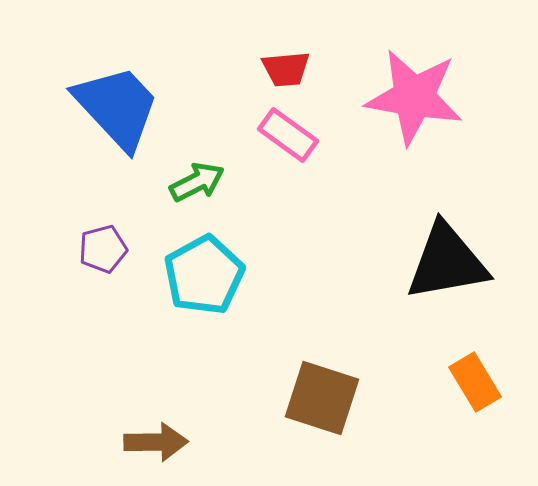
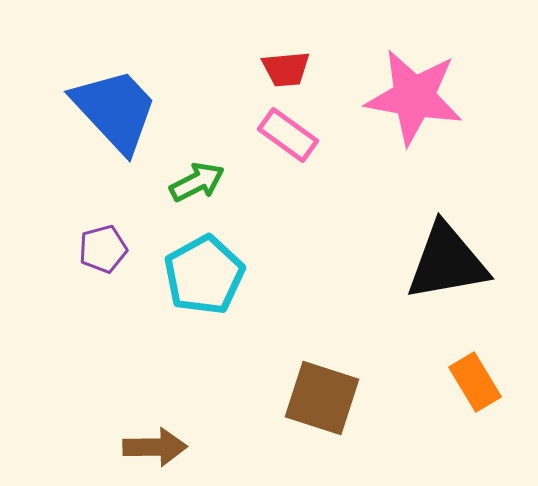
blue trapezoid: moved 2 px left, 3 px down
brown arrow: moved 1 px left, 5 px down
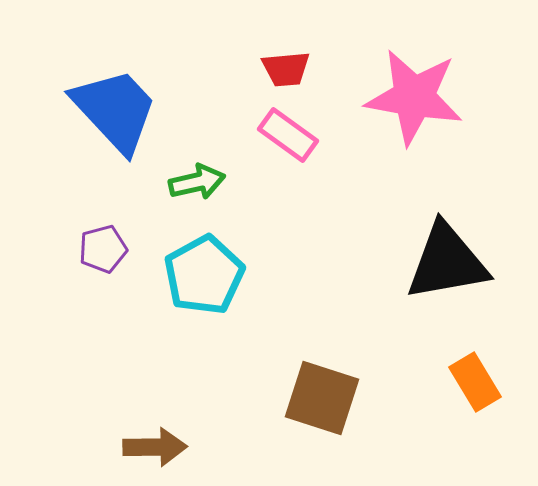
green arrow: rotated 14 degrees clockwise
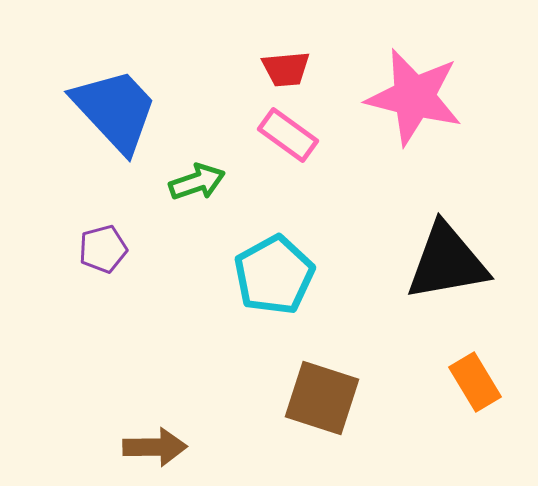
pink star: rotated 4 degrees clockwise
green arrow: rotated 6 degrees counterclockwise
cyan pentagon: moved 70 px right
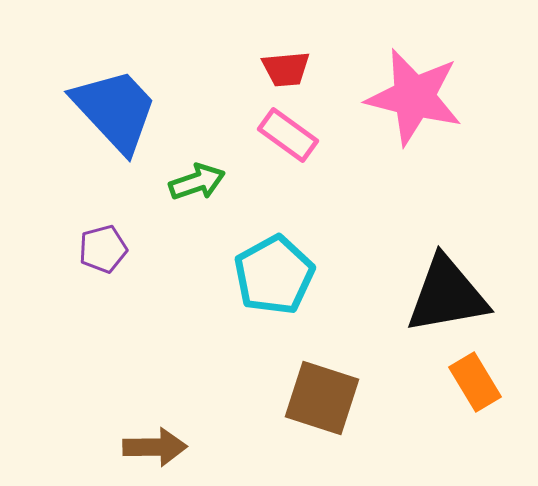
black triangle: moved 33 px down
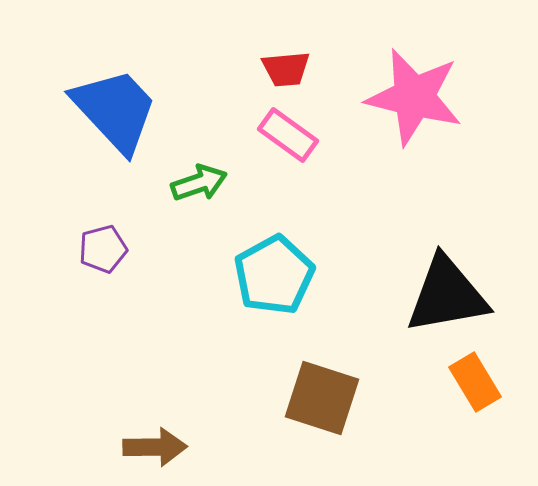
green arrow: moved 2 px right, 1 px down
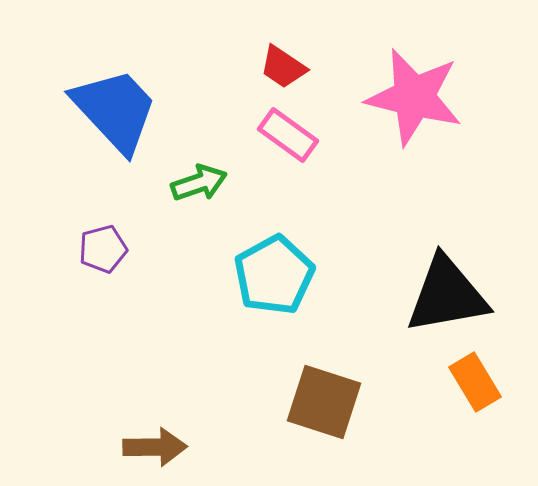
red trapezoid: moved 3 px left, 2 px up; rotated 39 degrees clockwise
brown square: moved 2 px right, 4 px down
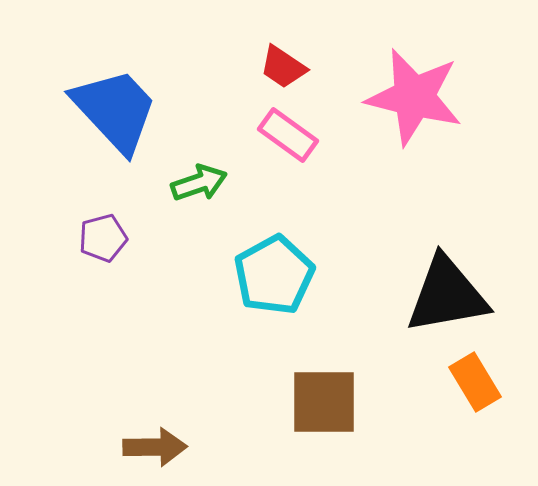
purple pentagon: moved 11 px up
brown square: rotated 18 degrees counterclockwise
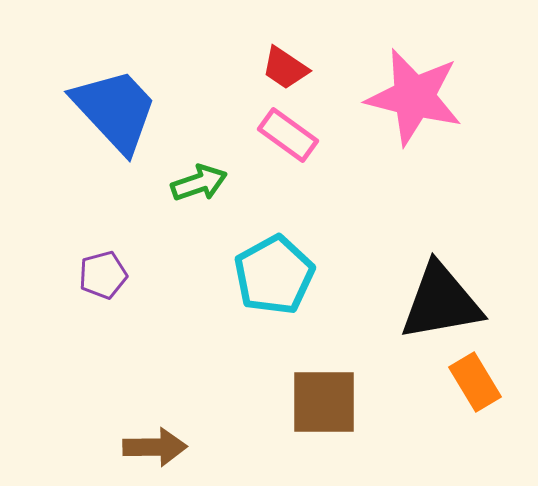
red trapezoid: moved 2 px right, 1 px down
purple pentagon: moved 37 px down
black triangle: moved 6 px left, 7 px down
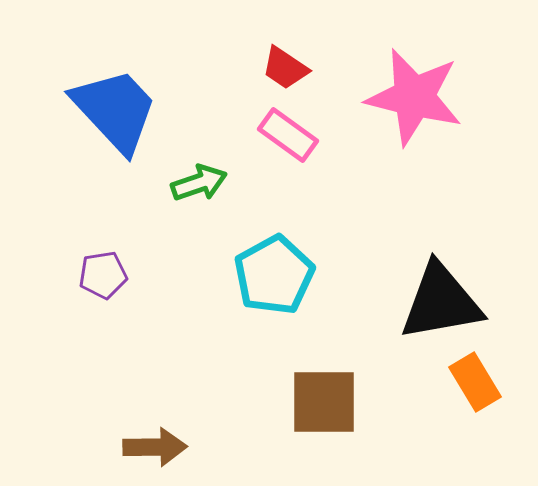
purple pentagon: rotated 6 degrees clockwise
